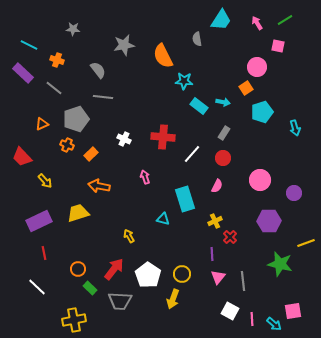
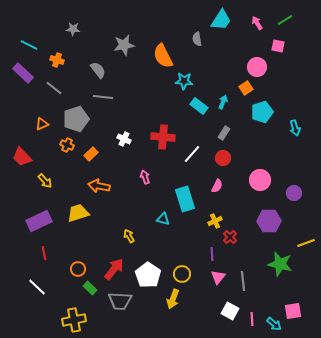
cyan arrow at (223, 102): rotated 80 degrees counterclockwise
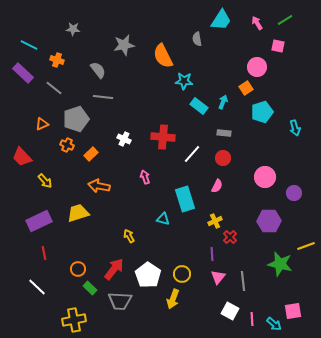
gray rectangle at (224, 133): rotated 64 degrees clockwise
pink circle at (260, 180): moved 5 px right, 3 px up
yellow line at (306, 243): moved 3 px down
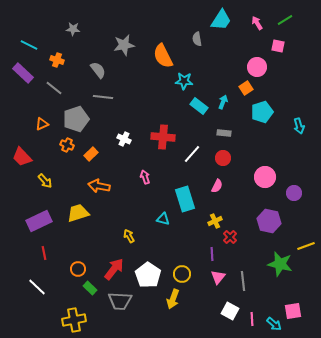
cyan arrow at (295, 128): moved 4 px right, 2 px up
purple hexagon at (269, 221): rotated 15 degrees clockwise
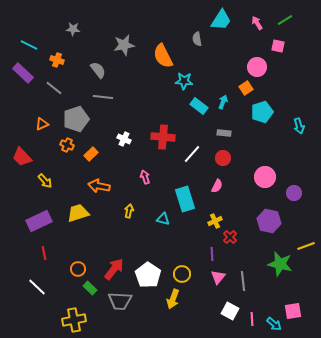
yellow arrow at (129, 236): moved 25 px up; rotated 40 degrees clockwise
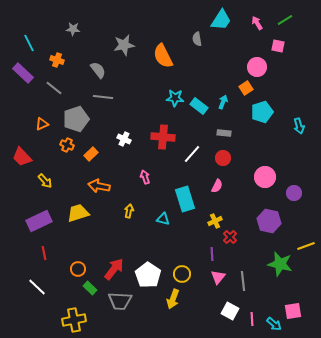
cyan line at (29, 45): moved 2 px up; rotated 36 degrees clockwise
cyan star at (184, 81): moved 9 px left, 17 px down
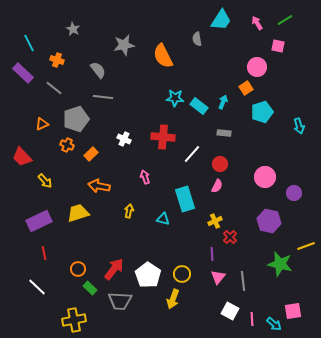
gray star at (73, 29): rotated 24 degrees clockwise
red circle at (223, 158): moved 3 px left, 6 px down
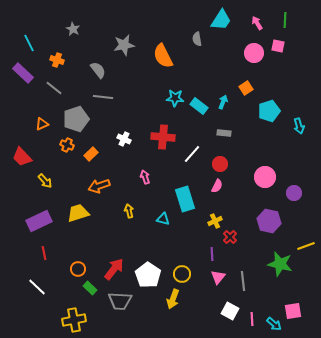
green line at (285, 20): rotated 56 degrees counterclockwise
pink circle at (257, 67): moved 3 px left, 14 px up
cyan pentagon at (262, 112): moved 7 px right, 1 px up
orange arrow at (99, 186): rotated 30 degrees counterclockwise
yellow arrow at (129, 211): rotated 24 degrees counterclockwise
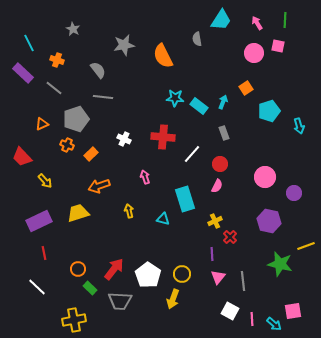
gray rectangle at (224, 133): rotated 64 degrees clockwise
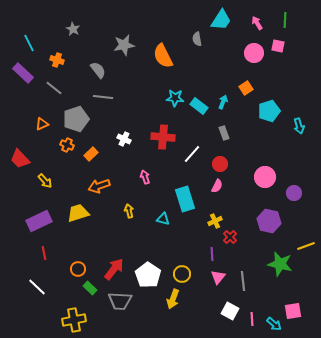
red trapezoid at (22, 157): moved 2 px left, 2 px down
